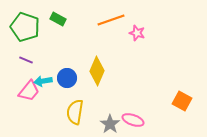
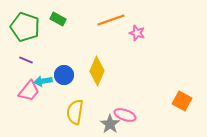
blue circle: moved 3 px left, 3 px up
pink ellipse: moved 8 px left, 5 px up
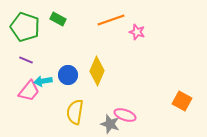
pink star: moved 1 px up
blue circle: moved 4 px right
gray star: rotated 18 degrees counterclockwise
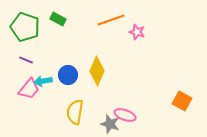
pink trapezoid: moved 2 px up
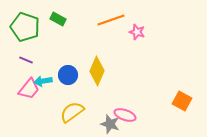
yellow semicircle: moved 3 px left; rotated 45 degrees clockwise
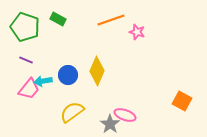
gray star: rotated 18 degrees clockwise
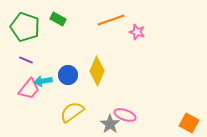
orange square: moved 7 px right, 22 px down
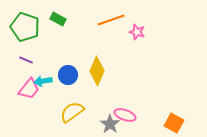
orange square: moved 15 px left
